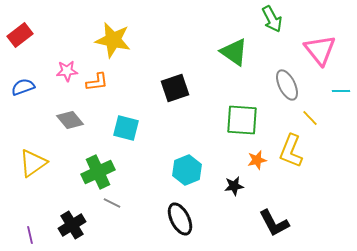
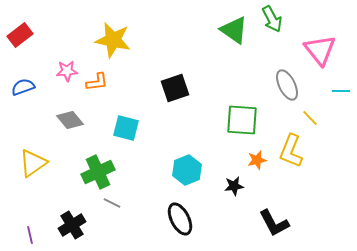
green triangle: moved 22 px up
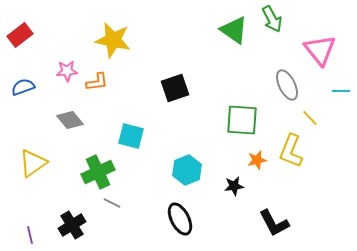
cyan square: moved 5 px right, 8 px down
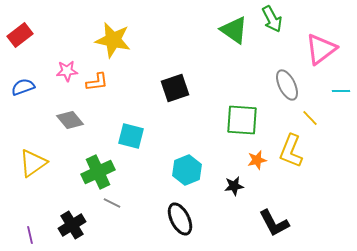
pink triangle: moved 1 px right, 1 px up; rotated 32 degrees clockwise
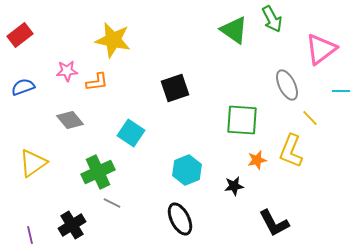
cyan square: moved 3 px up; rotated 20 degrees clockwise
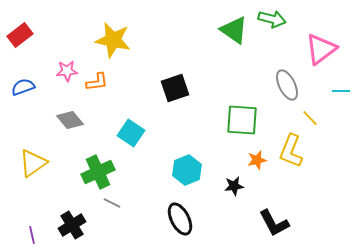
green arrow: rotated 48 degrees counterclockwise
purple line: moved 2 px right
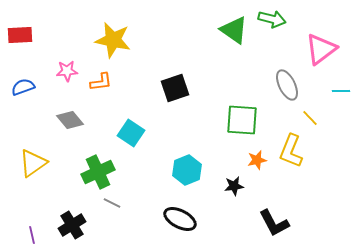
red rectangle: rotated 35 degrees clockwise
orange L-shape: moved 4 px right
black ellipse: rotated 36 degrees counterclockwise
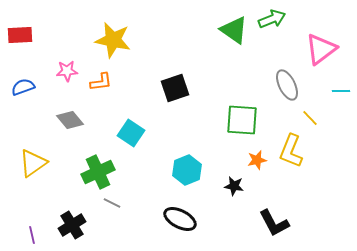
green arrow: rotated 36 degrees counterclockwise
black star: rotated 18 degrees clockwise
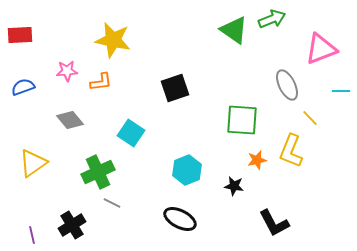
pink triangle: rotated 16 degrees clockwise
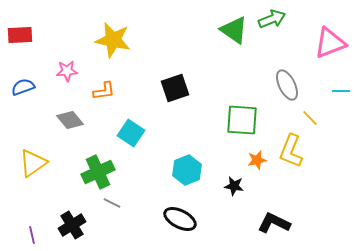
pink triangle: moved 9 px right, 6 px up
orange L-shape: moved 3 px right, 9 px down
black L-shape: rotated 144 degrees clockwise
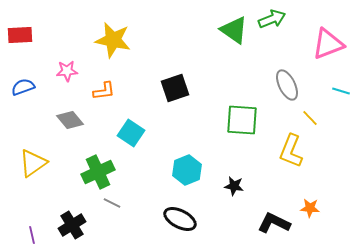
pink triangle: moved 2 px left, 1 px down
cyan line: rotated 18 degrees clockwise
orange star: moved 53 px right, 48 px down; rotated 18 degrees clockwise
